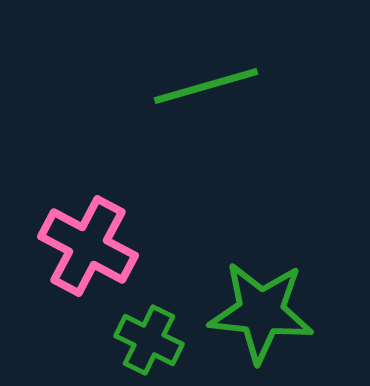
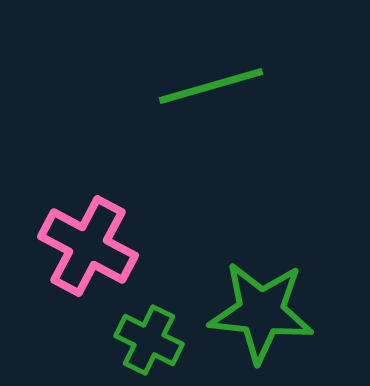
green line: moved 5 px right
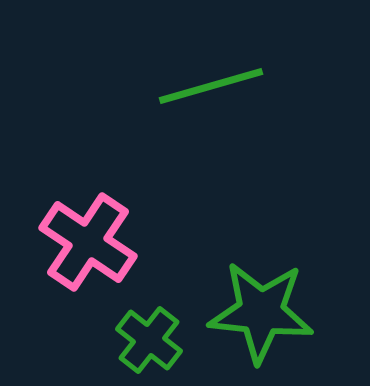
pink cross: moved 4 px up; rotated 6 degrees clockwise
green cross: rotated 12 degrees clockwise
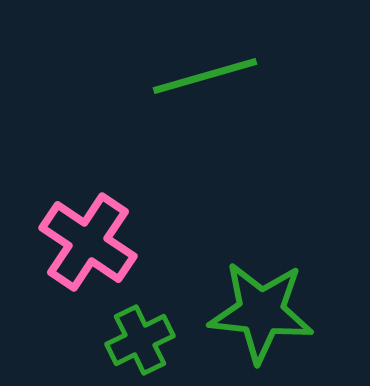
green line: moved 6 px left, 10 px up
green cross: moved 9 px left; rotated 26 degrees clockwise
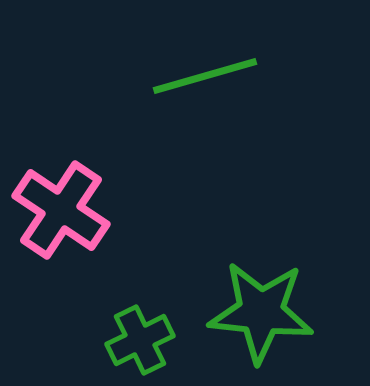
pink cross: moved 27 px left, 32 px up
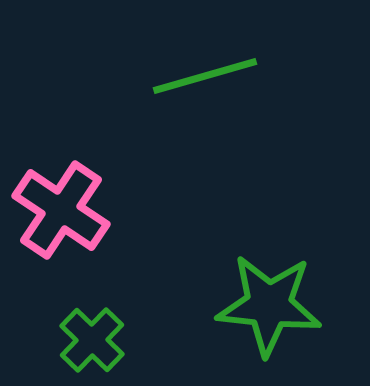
green star: moved 8 px right, 7 px up
green cross: moved 48 px left; rotated 20 degrees counterclockwise
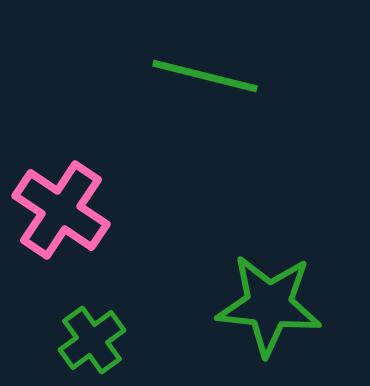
green line: rotated 30 degrees clockwise
green cross: rotated 10 degrees clockwise
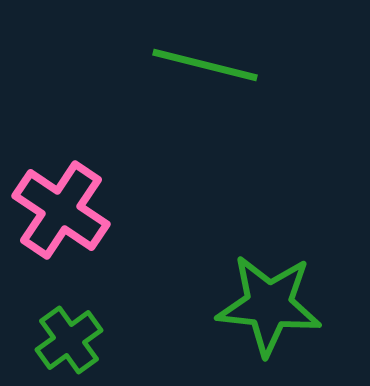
green line: moved 11 px up
green cross: moved 23 px left
